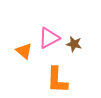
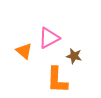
brown star: moved 12 px down
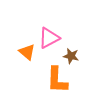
orange triangle: moved 3 px right, 1 px down
brown star: moved 3 px left
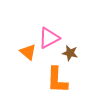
orange triangle: moved 1 px right
brown star: moved 1 px left, 3 px up
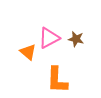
brown star: moved 6 px right, 14 px up
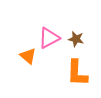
orange triangle: moved 4 px down
orange L-shape: moved 20 px right, 7 px up
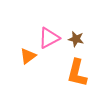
orange triangle: rotated 42 degrees clockwise
orange L-shape: rotated 12 degrees clockwise
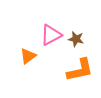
pink triangle: moved 2 px right, 3 px up
orange L-shape: moved 3 px right, 3 px up; rotated 116 degrees counterclockwise
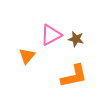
orange triangle: moved 1 px left; rotated 12 degrees counterclockwise
orange L-shape: moved 6 px left, 6 px down
